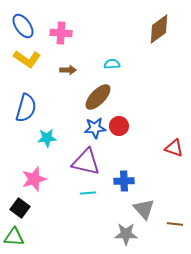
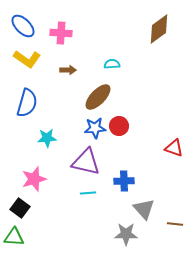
blue ellipse: rotated 10 degrees counterclockwise
blue semicircle: moved 1 px right, 5 px up
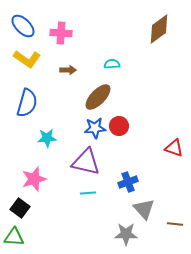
blue cross: moved 4 px right, 1 px down; rotated 18 degrees counterclockwise
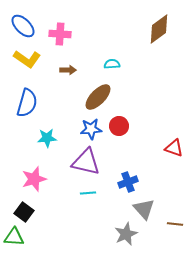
pink cross: moved 1 px left, 1 px down
blue star: moved 4 px left, 1 px down
black square: moved 4 px right, 4 px down
gray star: rotated 25 degrees counterclockwise
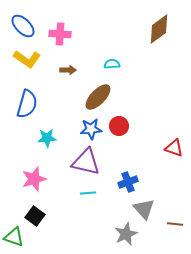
blue semicircle: moved 1 px down
black square: moved 11 px right, 4 px down
green triangle: rotated 15 degrees clockwise
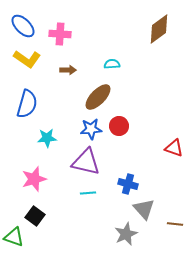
blue cross: moved 2 px down; rotated 36 degrees clockwise
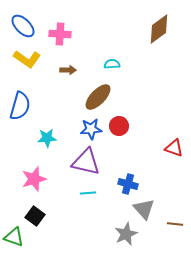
blue semicircle: moved 7 px left, 2 px down
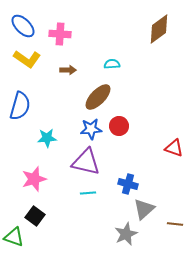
gray triangle: rotated 30 degrees clockwise
